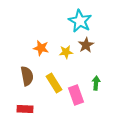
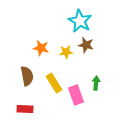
brown star: rotated 28 degrees counterclockwise
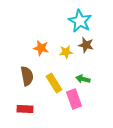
green arrow: moved 13 px left, 4 px up; rotated 80 degrees counterclockwise
pink rectangle: moved 2 px left, 4 px down
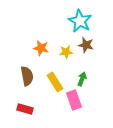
green arrow: moved 1 px left; rotated 96 degrees clockwise
yellow rectangle: moved 1 px right, 1 px up
pink rectangle: moved 1 px down
red rectangle: rotated 14 degrees clockwise
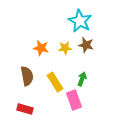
yellow star: moved 1 px left, 4 px up
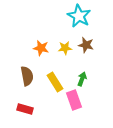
cyan star: moved 1 px left, 5 px up
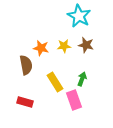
yellow star: moved 1 px left, 2 px up
brown semicircle: moved 1 px left, 11 px up
red rectangle: moved 7 px up
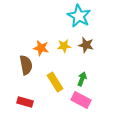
pink rectangle: moved 7 px right; rotated 42 degrees counterclockwise
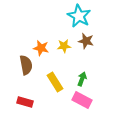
brown star: moved 4 px up
pink rectangle: moved 1 px right
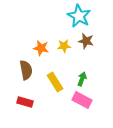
brown semicircle: moved 5 px down
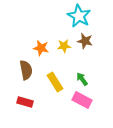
brown star: moved 1 px left
green arrow: rotated 56 degrees counterclockwise
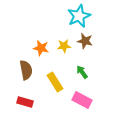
cyan star: rotated 20 degrees clockwise
green arrow: moved 7 px up
